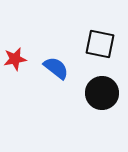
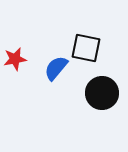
black square: moved 14 px left, 4 px down
blue semicircle: rotated 88 degrees counterclockwise
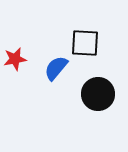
black square: moved 1 px left, 5 px up; rotated 8 degrees counterclockwise
black circle: moved 4 px left, 1 px down
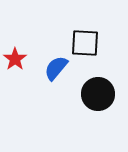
red star: rotated 25 degrees counterclockwise
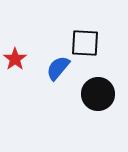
blue semicircle: moved 2 px right
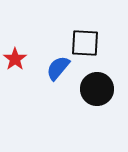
black circle: moved 1 px left, 5 px up
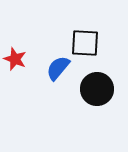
red star: rotated 15 degrees counterclockwise
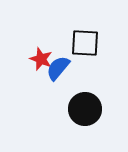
red star: moved 26 px right
black circle: moved 12 px left, 20 px down
